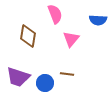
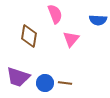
brown diamond: moved 1 px right
brown line: moved 2 px left, 9 px down
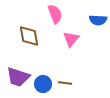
brown diamond: rotated 20 degrees counterclockwise
blue circle: moved 2 px left, 1 px down
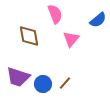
blue semicircle: rotated 42 degrees counterclockwise
brown line: rotated 56 degrees counterclockwise
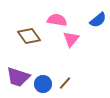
pink semicircle: moved 2 px right, 6 px down; rotated 60 degrees counterclockwise
brown diamond: rotated 25 degrees counterclockwise
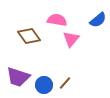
blue circle: moved 1 px right, 1 px down
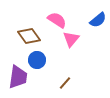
pink semicircle: rotated 24 degrees clockwise
purple trapezoid: rotated 100 degrees counterclockwise
blue circle: moved 7 px left, 25 px up
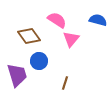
blue semicircle: rotated 126 degrees counterclockwise
blue circle: moved 2 px right, 1 px down
purple trapezoid: moved 1 px left, 2 px up; rotated 25 degrees counterclockwise
brown line: rotated 24 degrees counterclockwise
